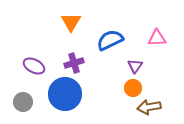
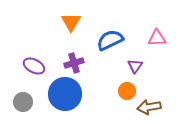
orange circle: moved 6 px left, 3 px down
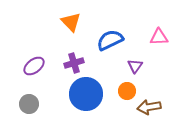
orange triangle: rotated 15 degrees counterclockwise
pink triangle: moved 2 px right, 1 px up
purple ellipse: rotated 65 degrees counterclockwise
blue circle: moved 21 px right
gray circle: moved 6 px right, 2 px down
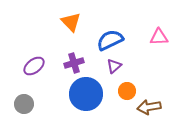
purple triangle: moved 21 px left; rotated 14 degrees clockwise
gray circle: moved 5 px left
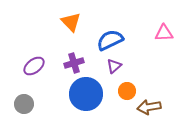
pink triangle: moved 5 px right, 4 px up
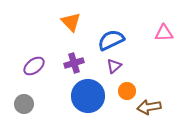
blue semicircle: moved 1 px right
blue circle: moved 2 px right, 2 px down
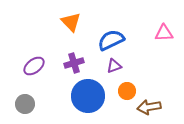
purple triangle: rotated 21 degrees clockwise
gray circle: moved 1 px right
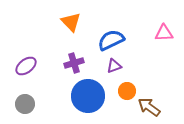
purple ellipse: moved 8 px left
brown arrow: rotated 45 degrees clockwise
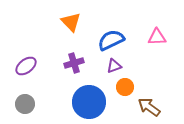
pink triangle: moved 7 px left, 4 px down
orange circle: moved 2 px left, 4 px up
blue circle: moved 1 px right, 6 px down
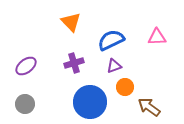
blue circle: moved 1 px right
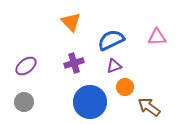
gray circle: moved 1 px left, 2 px up
